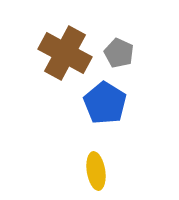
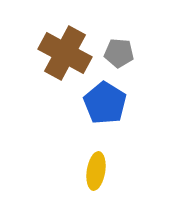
gray pentagon: rotated 20 degrees counterclockwise
yellow ellipse: rotated 18 degrees clockwise
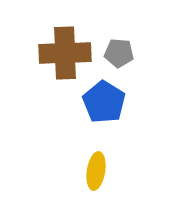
brown cross: rotated 30 degrees counterclockwise
blue pentagon: moved 1 px left, 1 px up
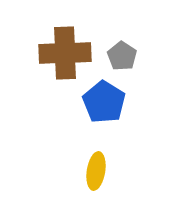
gray pentagon: moved 3 px right, 3 px down; rotated 28 degrees clockwise
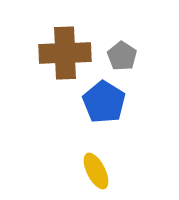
yellow ellipse: rotated 36 degrees counterclockwise
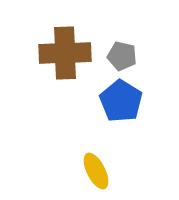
gray pentagon: rotated 20 degrees counterclockwise
blue pentagon: moved 17 px right, 1 px up
